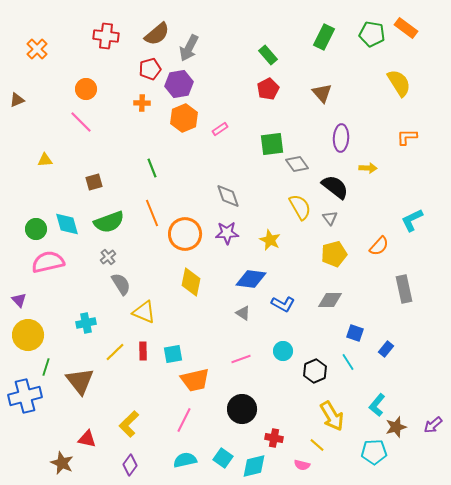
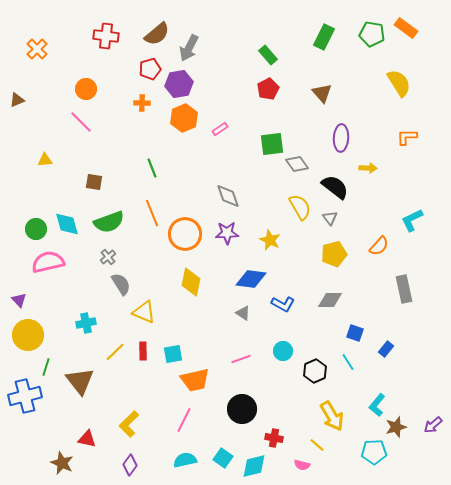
brown square at (94, 182): rotated 24 degrees clockwise
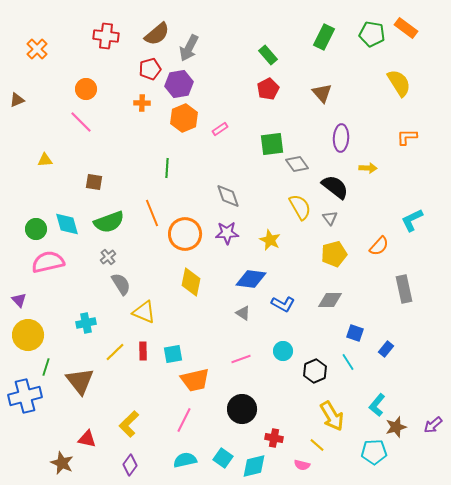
green line at (152, 168): moved 15 px right; rotated 24 degrees clockwise
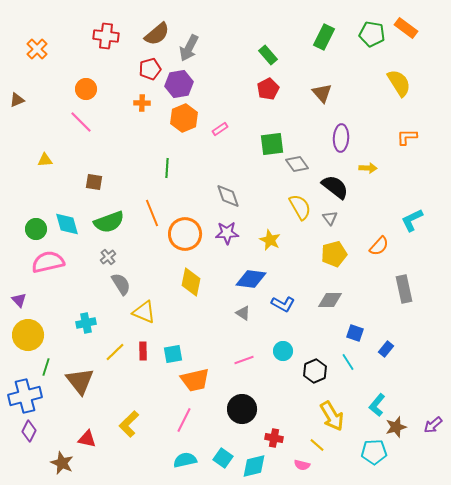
pink line at (241, 359): moved 3 px right, 1 px down
purple diamond at (130, 465): moved 101 px left, 34 px up; rotated 10 degrees counterclockwise
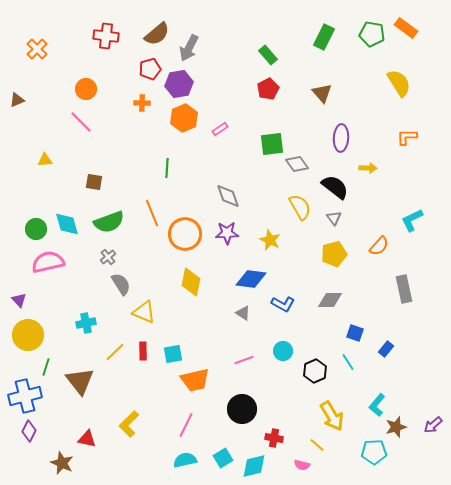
gray triangle at (330, 218): moved 4 px right
pink line at (184, 420): moved 2 px right, 5 px down
cyan square at (223, 458): rotated 24 degrees clockwise
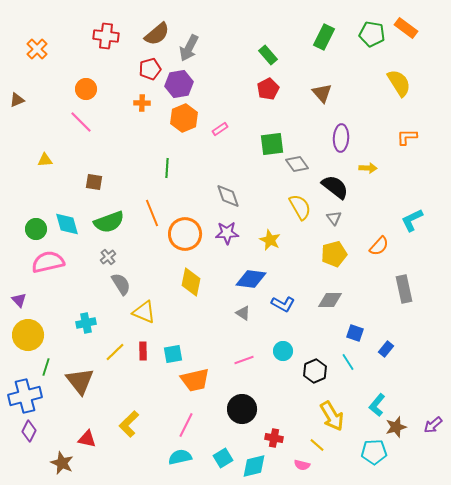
cyan semicircle at (185, 460): moved 5 px left, 3 px up
